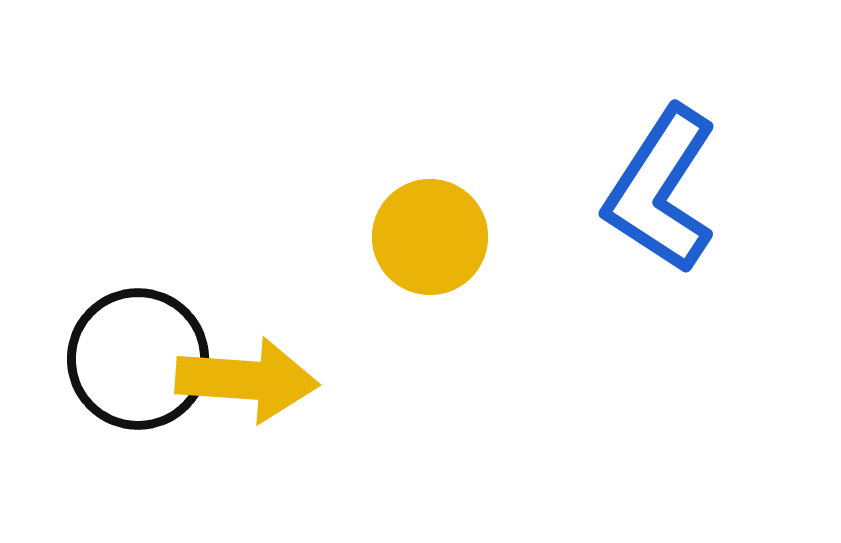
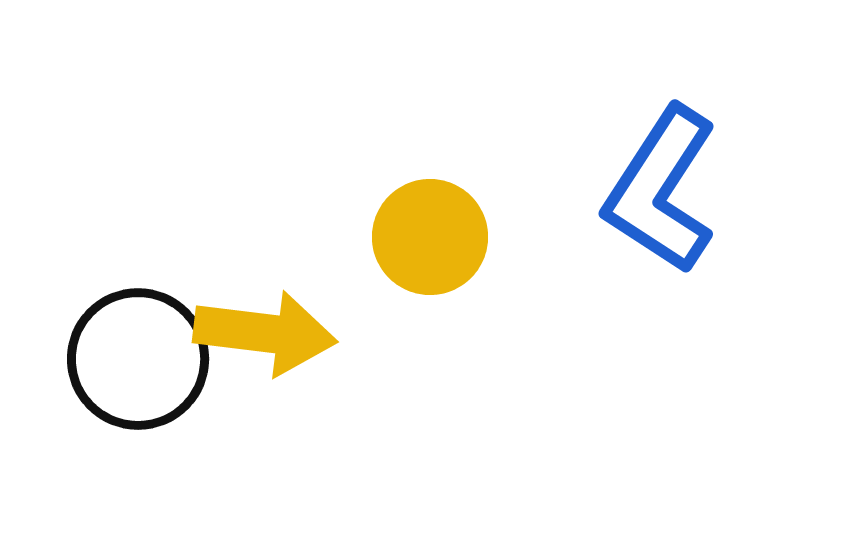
yellow arrow: moved 18 px right, 47 px up; rotated 3 degrees clockwise
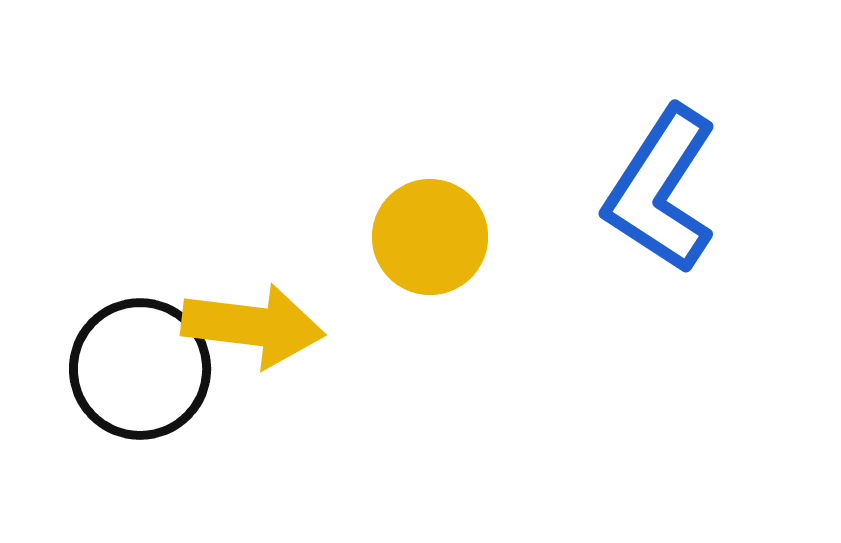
yellow arrow: moved 12 px left, 7 px up
black circle: moved 2 px right, 10 px down
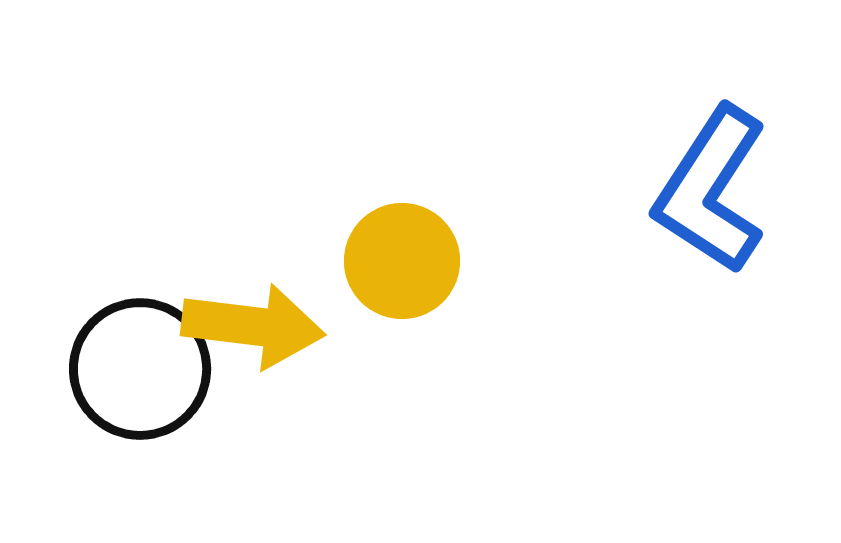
blue L-shape: moved 50 px right
yellow circle: moved 28 px left, 24 px down
